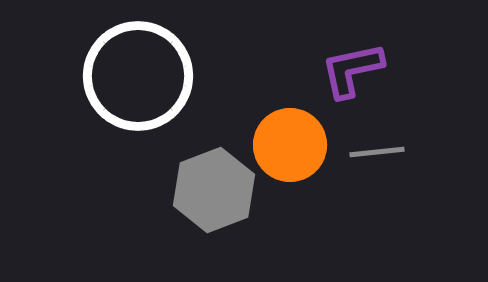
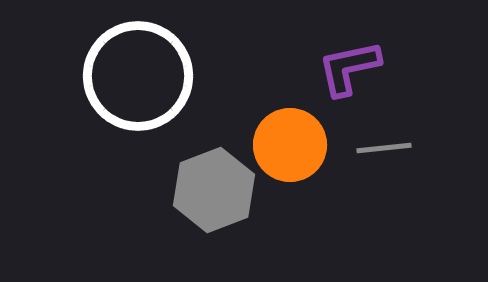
purple L-shape: moved 3 px left, 2 px up
gray line: moved 7 px right, 4 px up
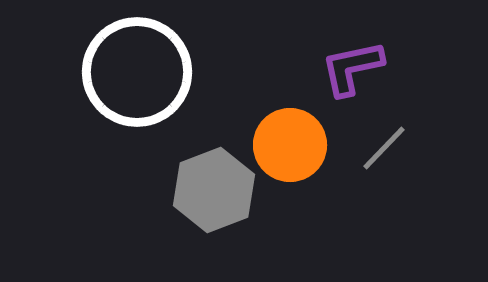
purple L-shape: moved 3 px right
white circle: moved 1 px left, 4 px up
gray line: rotated 40 degrees counterclockwise
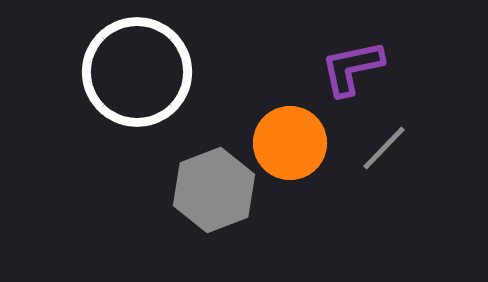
orange circle: moved 2 px up
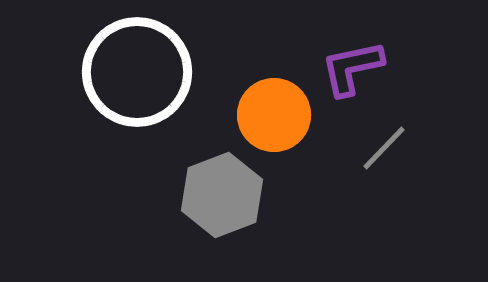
orange circle: moved 16 px left, 28 px up
gray hexagon: moved 8 px right, 5 px down
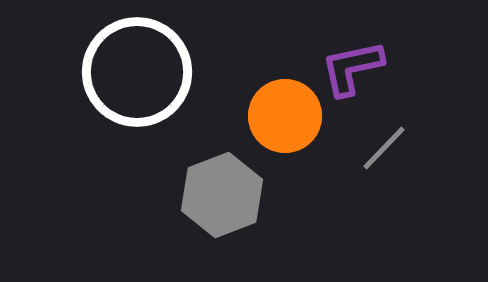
orange circle: moved 11 px right, 1 px down
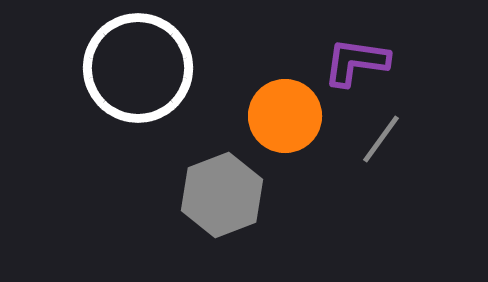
purple L-shape: moved 4 px right, 6 px up; rotated 20 degrees clockwise
white circle: moved 1 px right, 4 px up
gray line: moved 3 px left, 9 px up; rotated 8 degrees counterclockwise
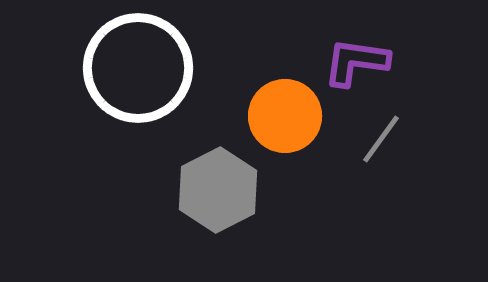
gray hexagon: moved 4 px left, 5 px up; rotated 6 degrees counterclockwise
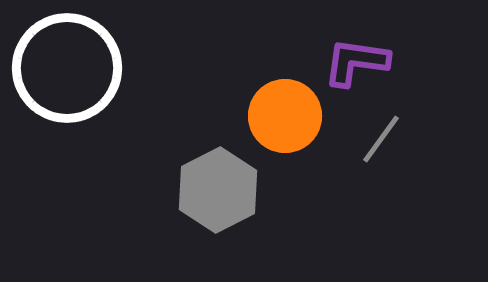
white circle: moved 71 px left
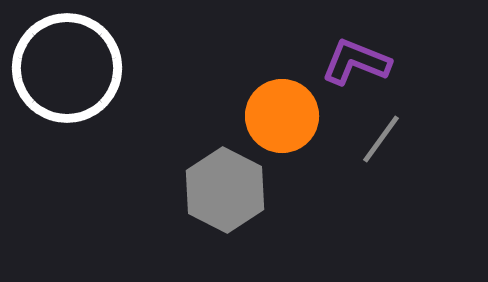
purple L-shape: rotated 14 degrees clockwise
orange circle: moved 3 px left
gray hexagon: moved 7 px right; rotated 6 degrees counterclockwise
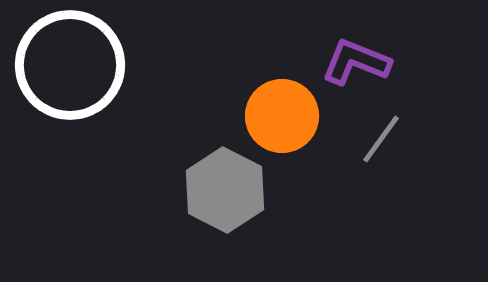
white circle: moved 3 px right, 3 px up
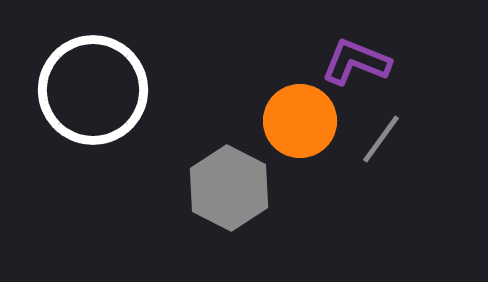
white circle: moved 23 px right, 25 px down
orange circle: moved 18 px right, 5 px down
gray hexagon: moved 4 px right, 2 px up
